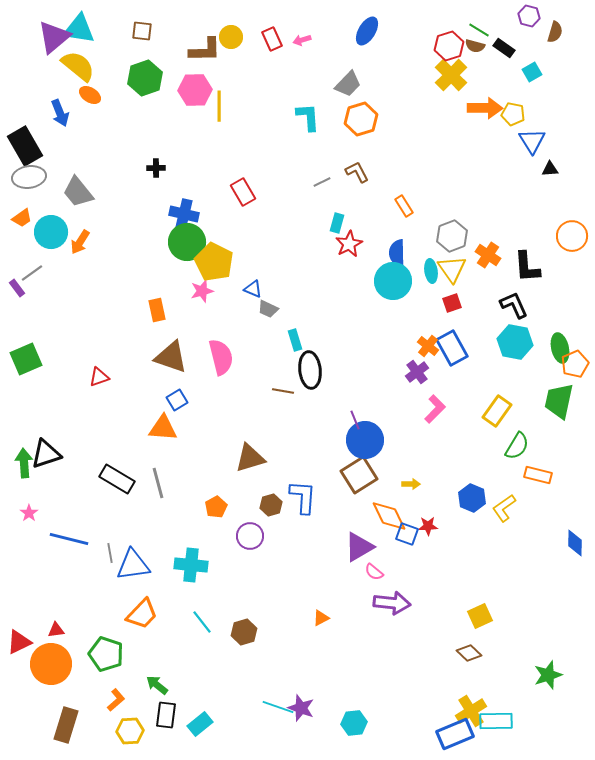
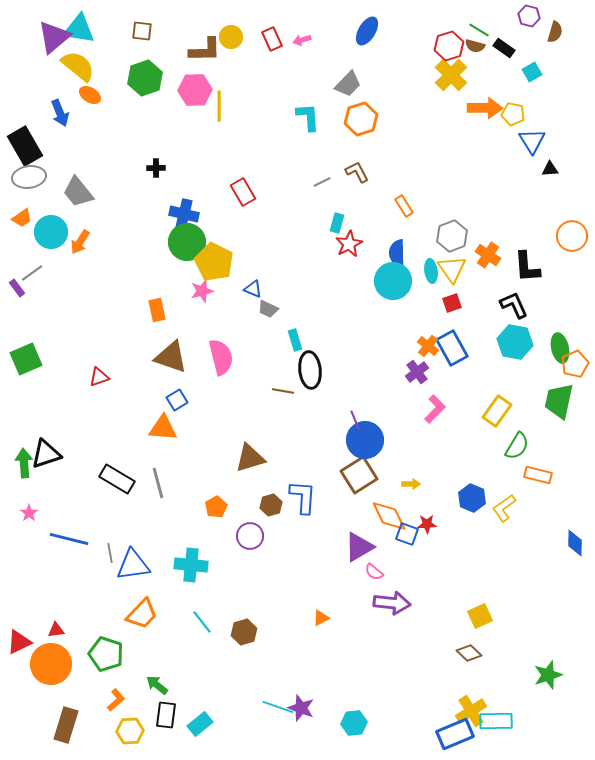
red star at (428, 526): moved 1 px left, 2 px up
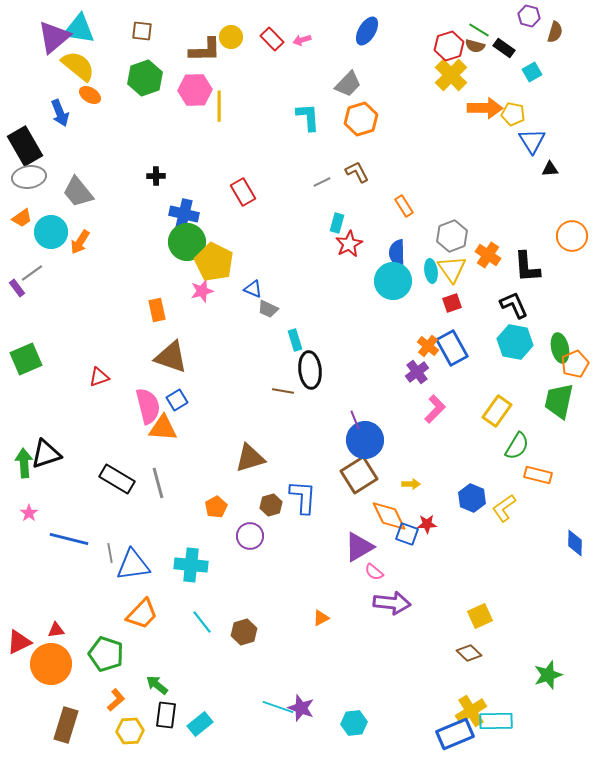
red rectangle at (272, 39): rotated 20 degrees counterclockwise
black cross at (156, 168): moved 8 px down
pink semicircle at (221, 357): moved 73 px left, 49 px down
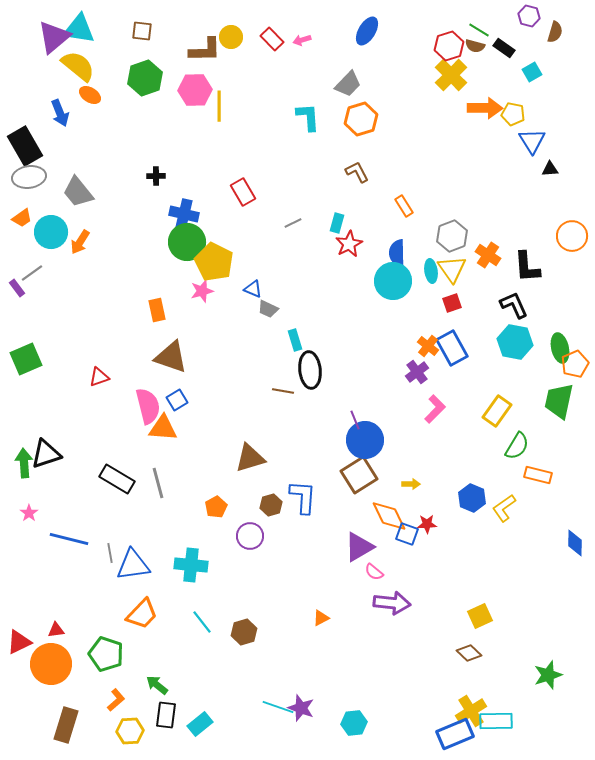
gray line at (322, 182): moved 29 px left, 41 px down
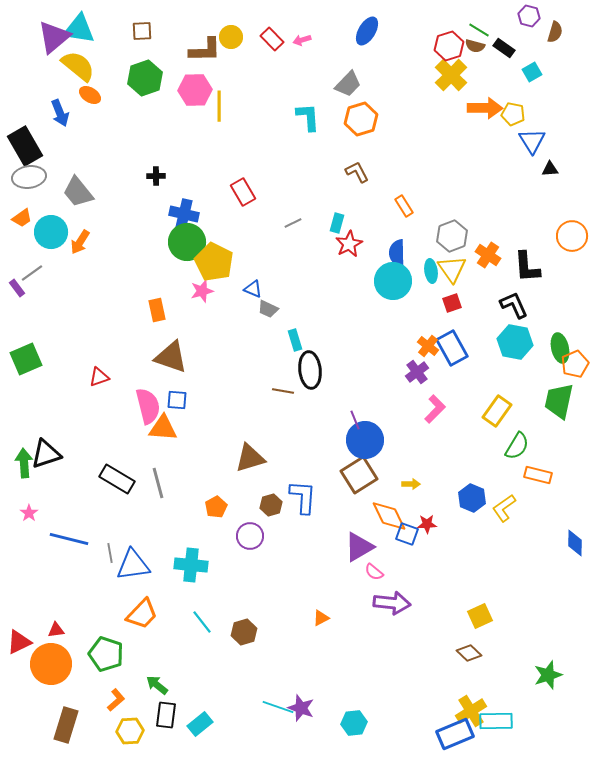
brown square at (142, 31): rotated 10 degrees counterclockwise
blue square at (177, 400): rotated 35 degrees clockwise
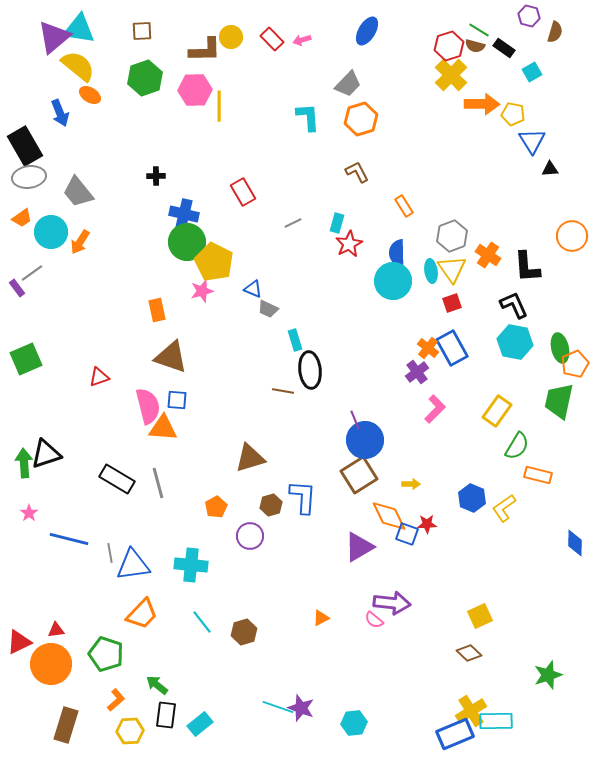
orange arrow at (485, 108): moved 3 px left, 4 px up
orange cross at (428, 346): moved 2 px down
pink semicircle at (374, 572): moved 48 px down
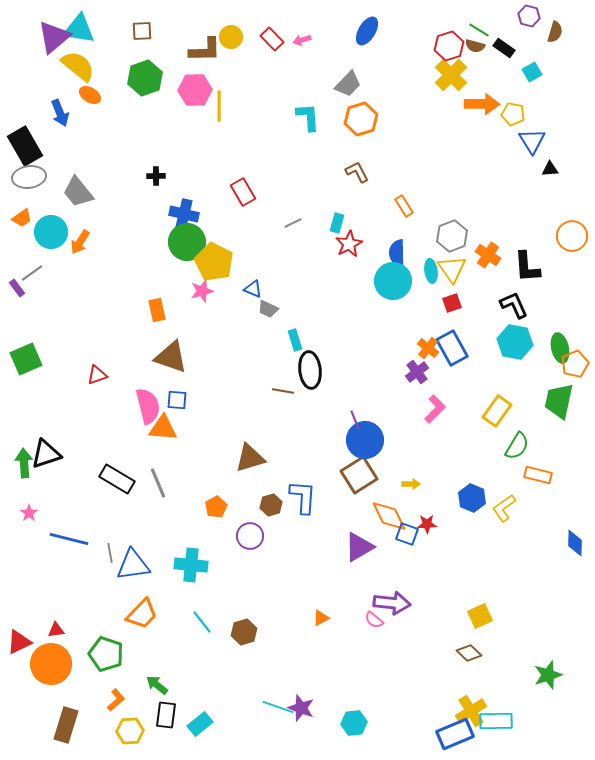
red triangle at (99, 377): moved 2 px left, 2 px up
gray line at (158, 483): rotated 8 degrees counterclockwise
